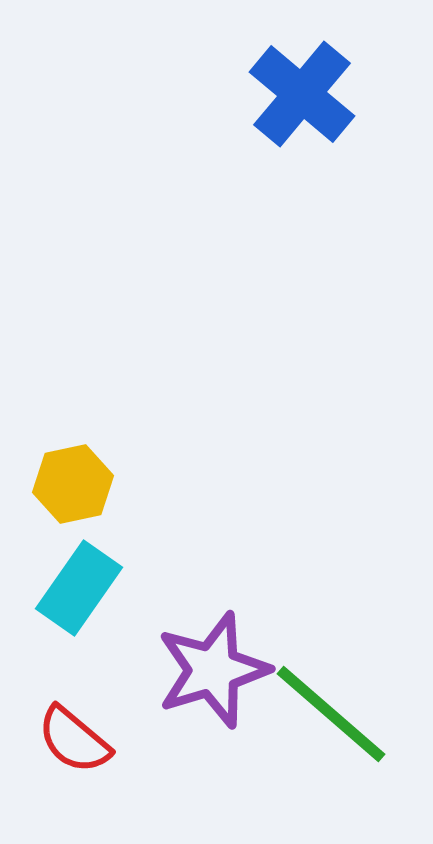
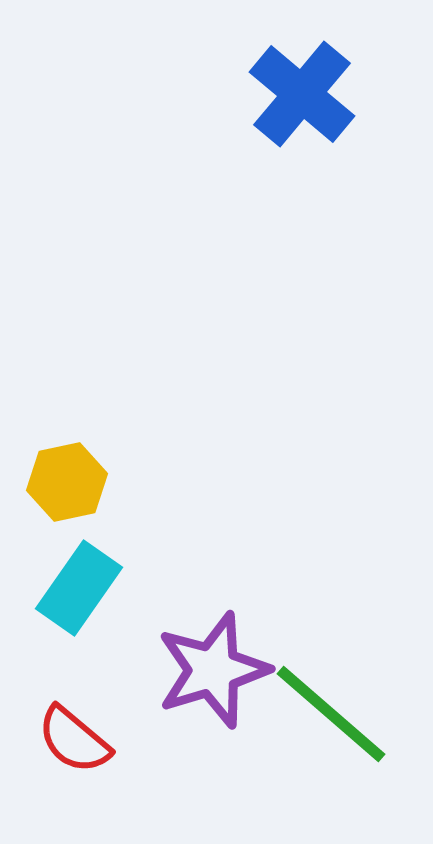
yellow hexagon: moved 6 px left, 2 px up
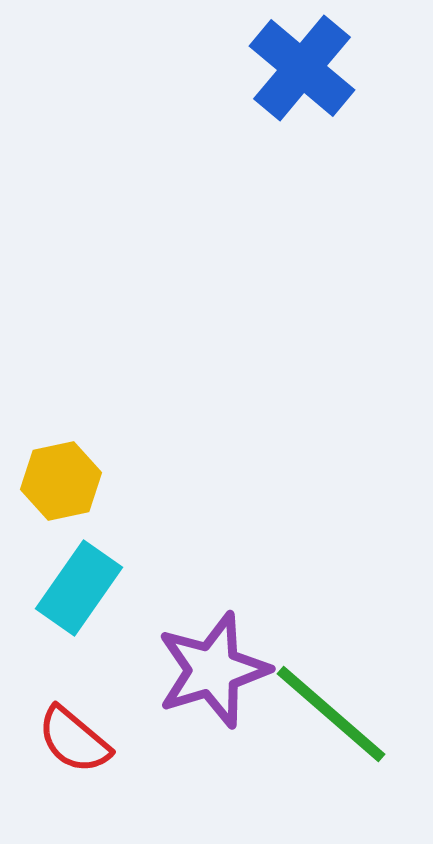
blue cross: moved 26 px up
yellow hexagon: moved 6 px left, 1 px up
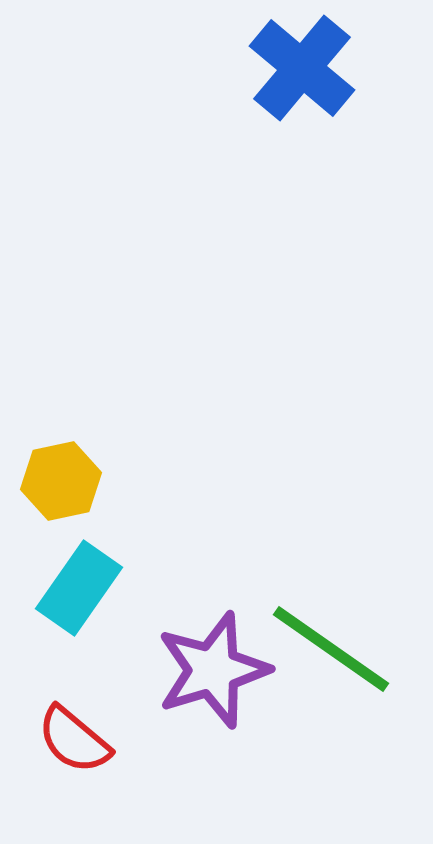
green line: moved 65 px up; rotated 6 degrees counterclockwise
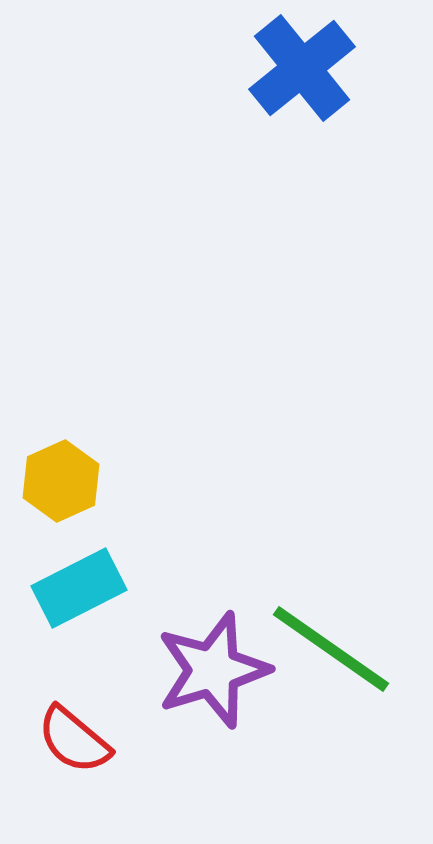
blue cross: rotated 11 degrees clockwise
yellow hexagon: rotated 12 degrees counterclockwise
cyan rectangle: rotated 28 degrees clockwise
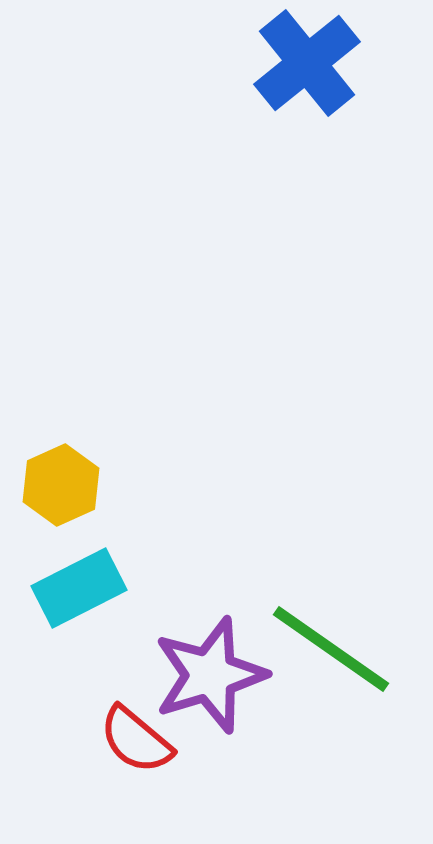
blue cross: moved 5 px right, 5 px up
yellow hexagon: moved 4 px down
purple star: moved 3 px left, 5 px down
red semicircle: moved 62 px right
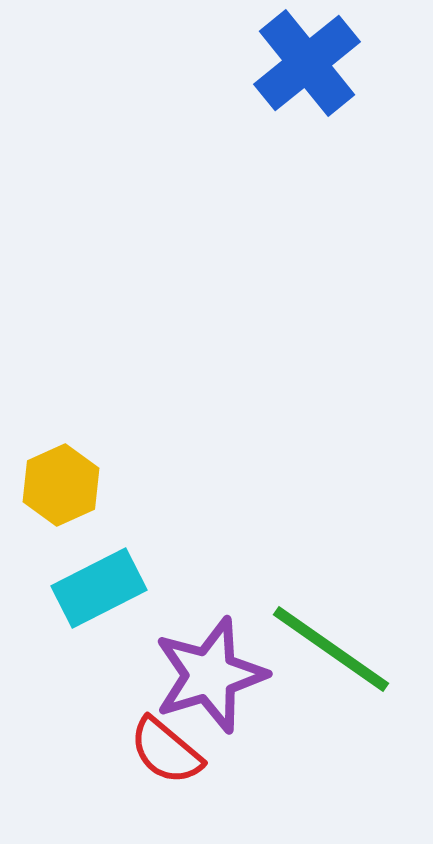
cyan rectangle: moved 20 px right
red semicircle: moved 30 px right, 11 px down
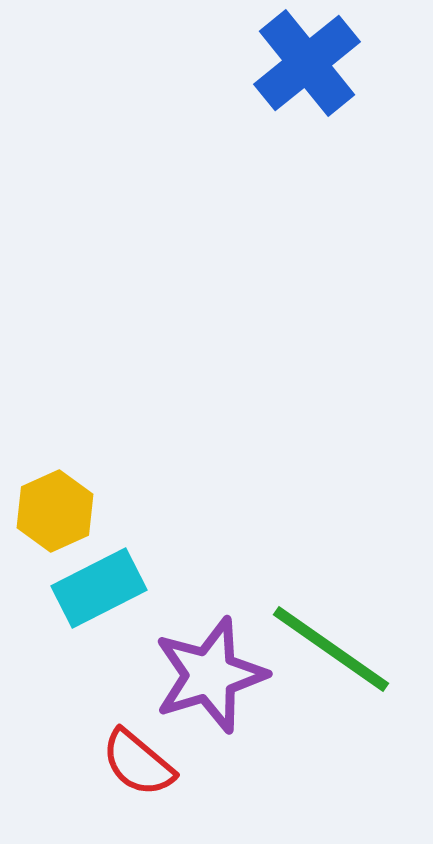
yellow hexagon: moved 6 px left, 26 px down
red semicircle: moved 28 px left, 12 px down
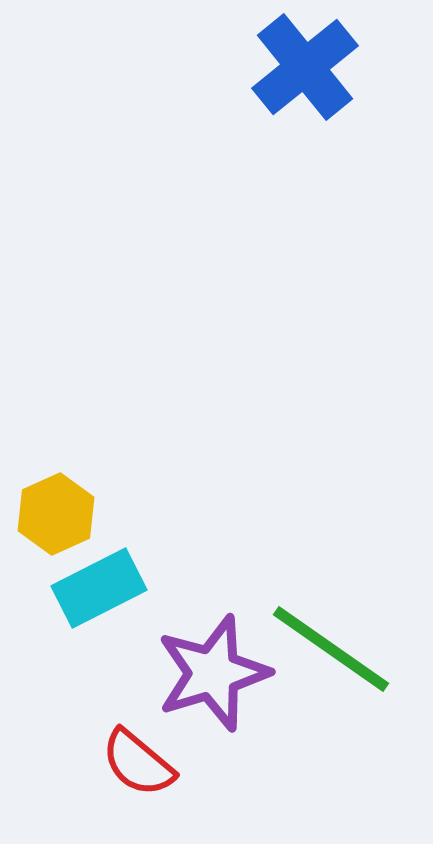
blue cross: moved 2 px left, 4 px down
yellow hexagon: moved 1 px right, 3 px down
purple star: moved 3 px right, 2 px up
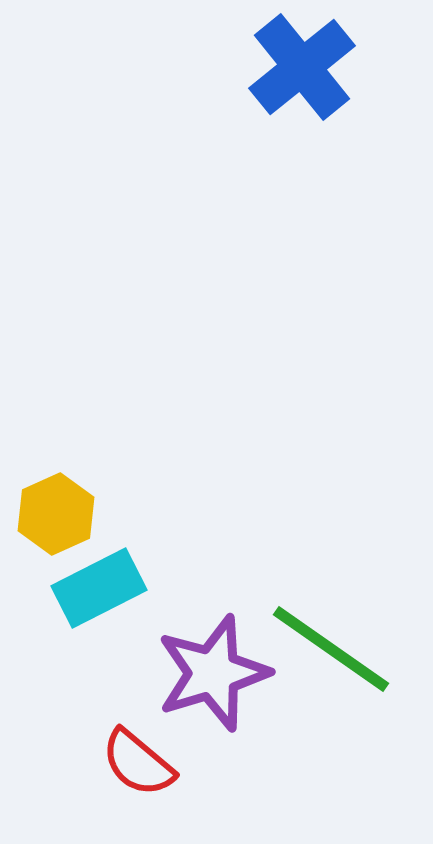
blue cross: moved 3 px left
